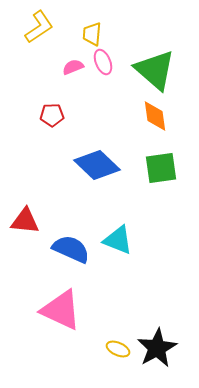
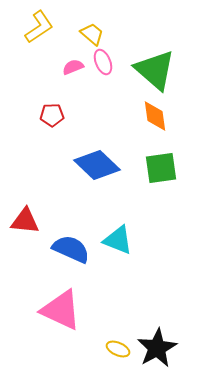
yellow trapezoid: rotated 125 degrees clockwise
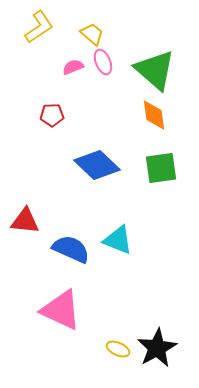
orange diamond: moved 1 px left, 1 px up
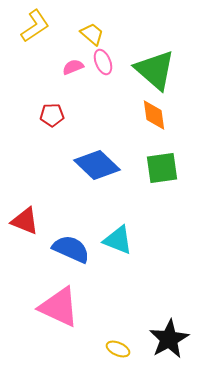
yellow L-shape: moved 4 px left, 1 px up
green square: moved 1 px right
red triangle: rotated 16 degrees clockwise
pink triangle: moved 2 px left, 3 px up
black star: moved 12 px right, 9 px up
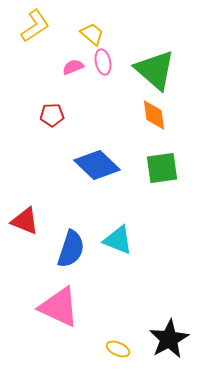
pink ellipse: rotated 10 degrees clockwise
blue semicircle: rotated 84 degrees clockwise
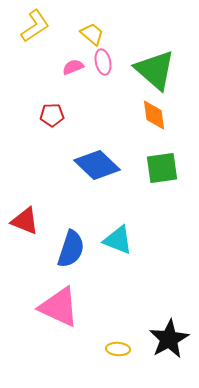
yellow ellipse: rotated 20 degrees counterclockwise
